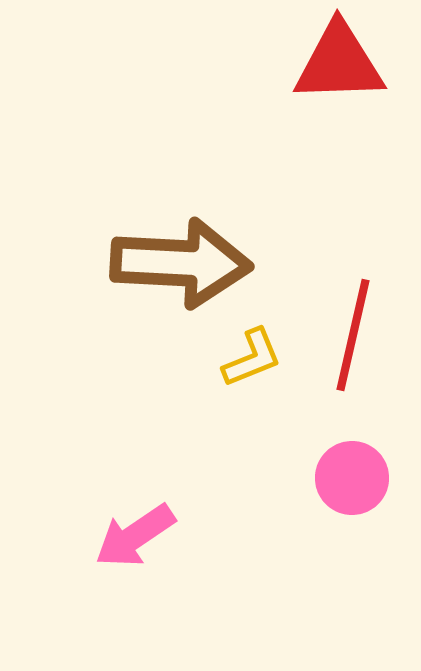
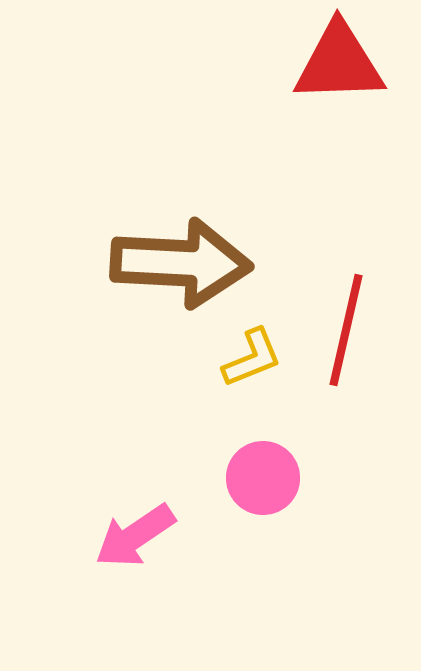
red line: moved 7 px left, 5 px up
pink circle: moved 89 px left
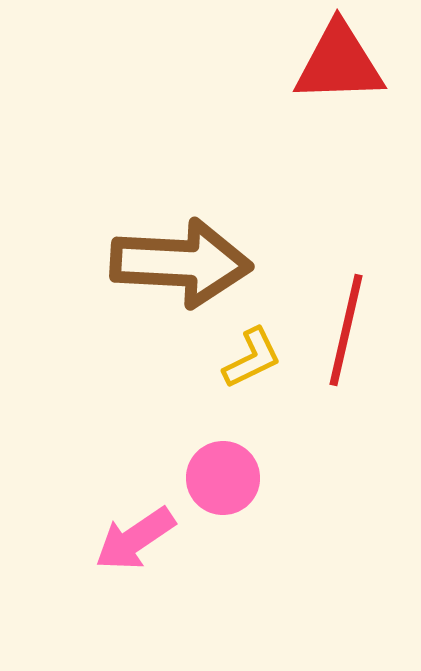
yellow L-shape: rotated 4 degrees counterclockwise
pink circle: moved 40 px left
pink arrow: moved 3 px down
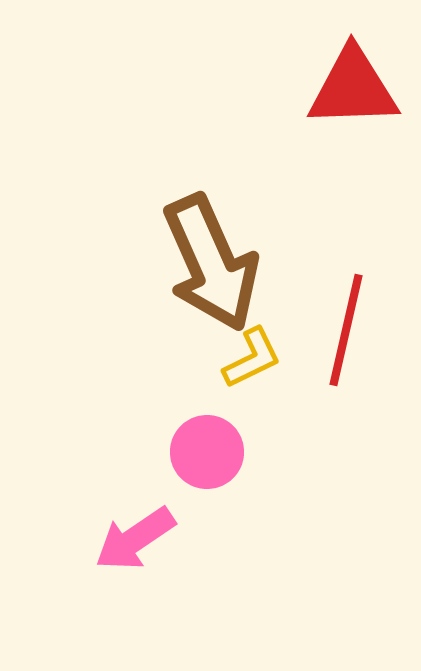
red triangle: moved 14 px right, 25 px down
brown arrow: moved 30 px right; rotated 63 degrees clockwise
pink circle: moved 16 px left, 26 px up
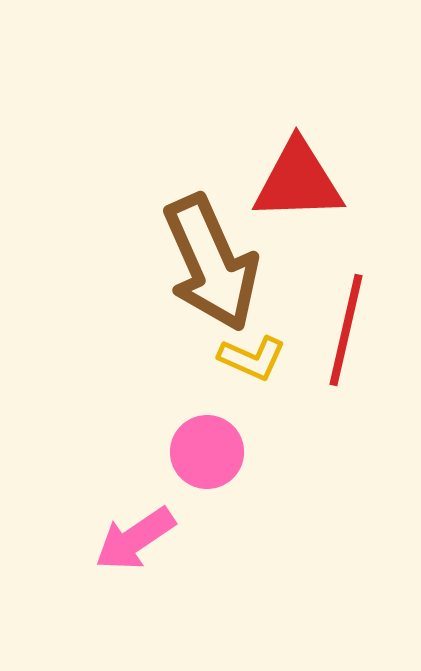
red triangle: moved 55 px left, 93 px down
yellow L-shape: rotated 50 degrees clockwise
